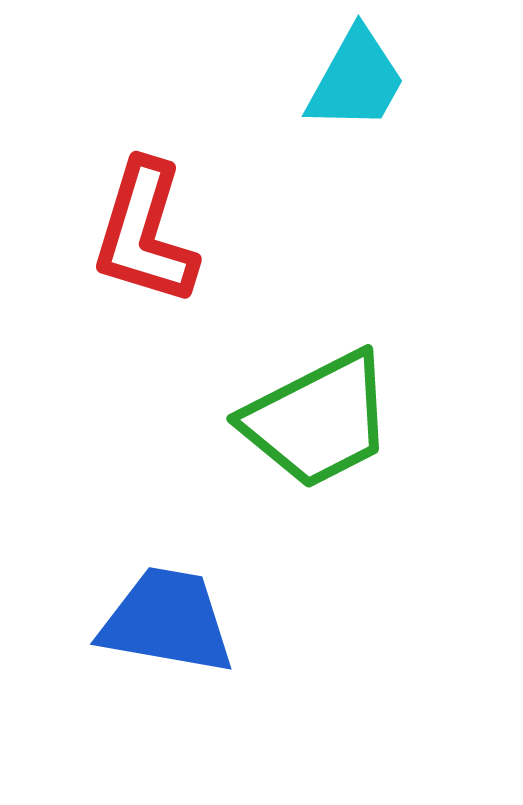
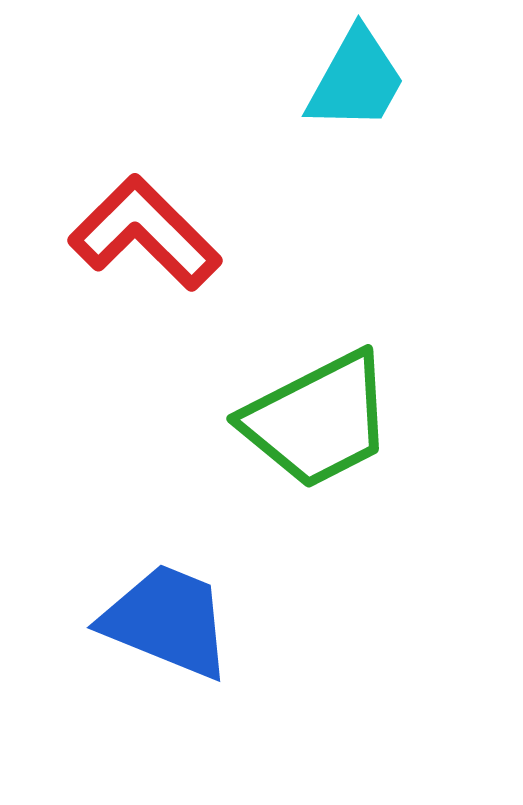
red L-shape: rotated 118 degrees clockwise
blue trapezoid: rotated 12 degrees clockwise
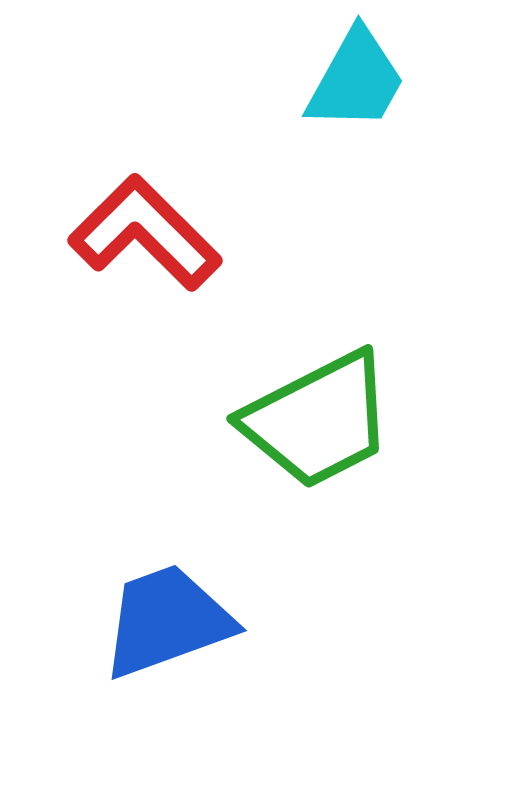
blue trapezoid: rotated 42 degrees counterclockwise
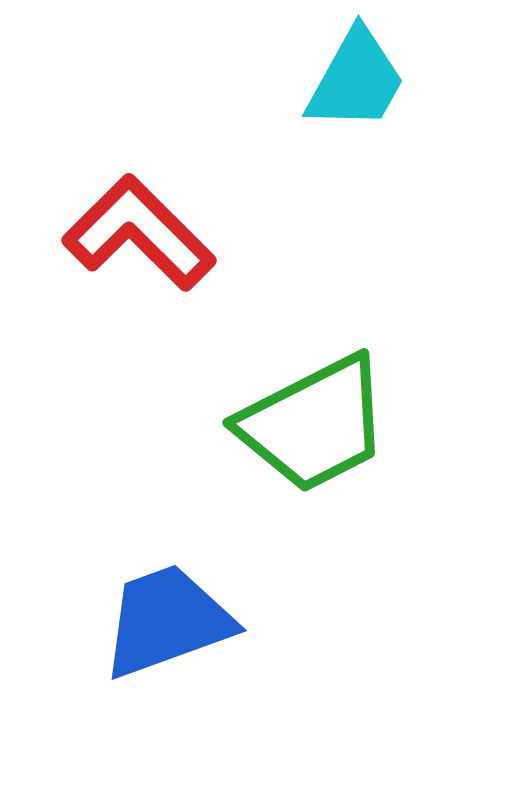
red L-shape: moved 6 px left
green trapezoid: moved 4 px left, 4 px down
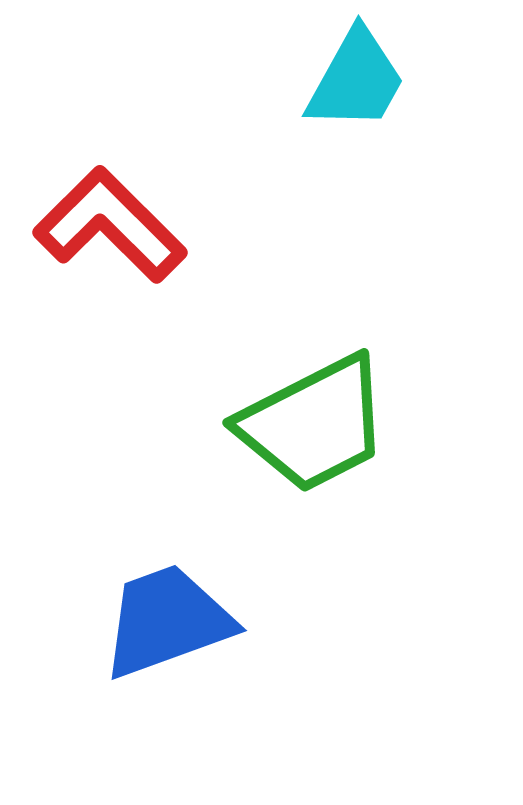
red L-shape: moved 29 px left, 8 px up
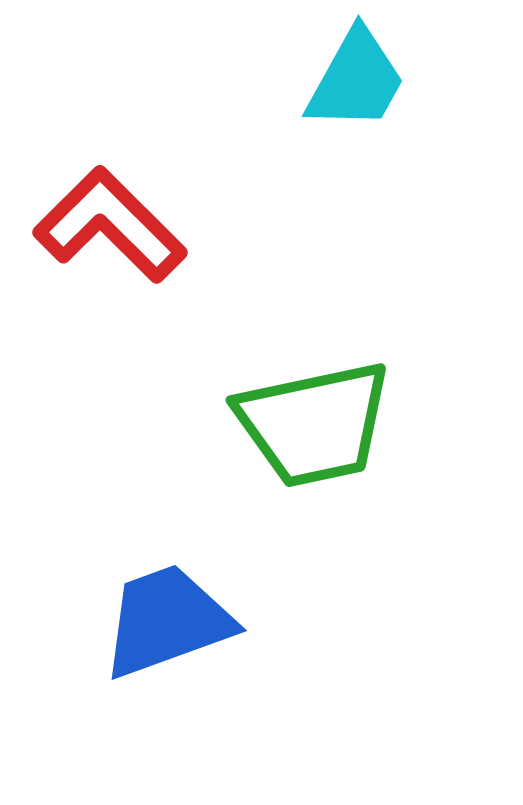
green trapezoid: rotated 15 degrees clockwise
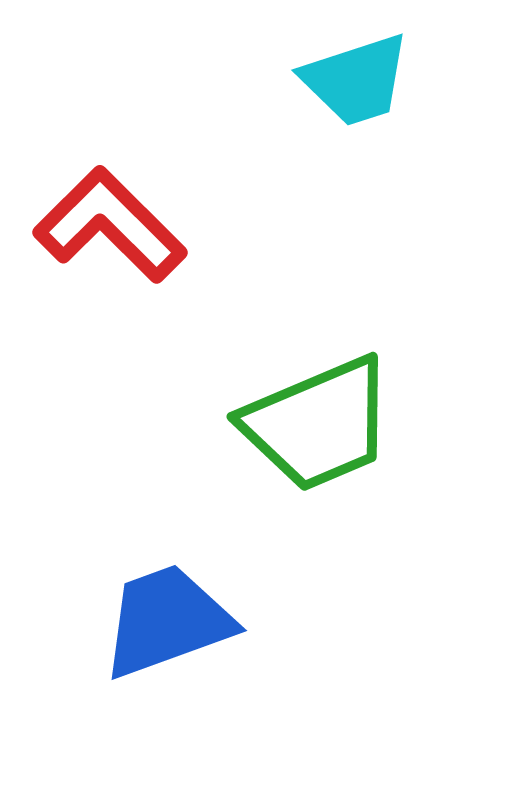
cyan trapezoid: rotated 43 degrees clockwise
green trapezoid: moved 4 px right; rotated 11 degrees counterclockwise
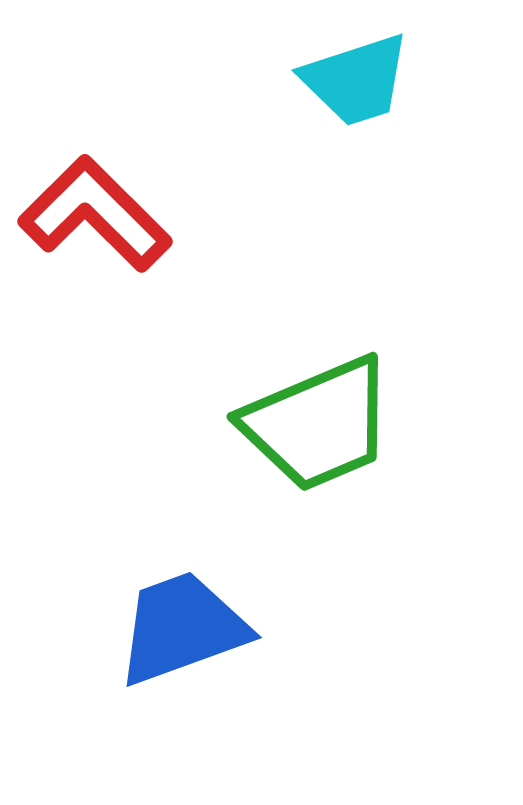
red L-shape: moved 15 px left, 11 px up
blue trapezoid: moved 15 px right, 7 px down
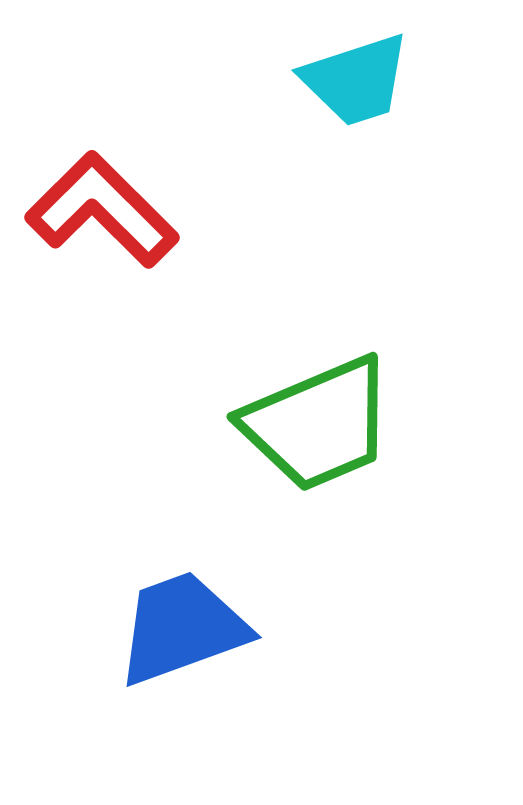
red L-shape: moved 7 px right, 4 px up
